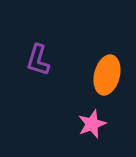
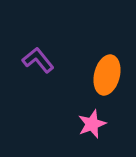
purple L-shape: rotated 124 degrees clockwise
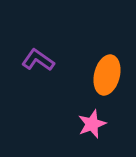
purple L-shape: rotated 16 degrees counterclockwise
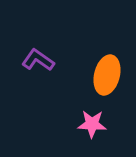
pink star: rotated 24 degrees clockwise
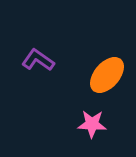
orange ellipse: rotated 27 degrees clockwise
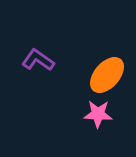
pink star: moved 6 px right, 10 px up
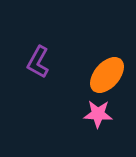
purple L-shape: moved 2 px down; rotated 96 degrees counterclockwise
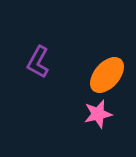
pink star: rotated 16 degrees counterclockwise
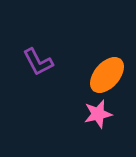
purple L-shape: rotated 56 degrees counterclockwise
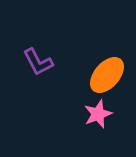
pink star: rotated 8 degrees counterclockwise
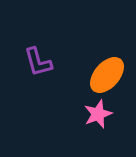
purple L-shape: rotated 12 degrees clockwise
